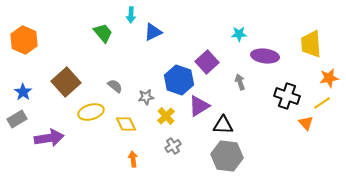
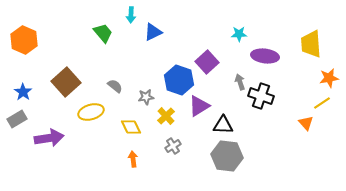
black cross: moved 26 px left
yellow diamond: moved 5 px right, 3 px down
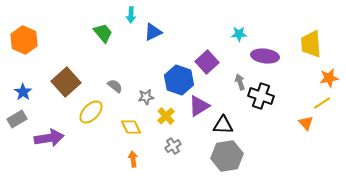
yellow ellipse: rotated 30 degrees counterclockwise
gray hexagon: rotated 16 degrees counterclockwise
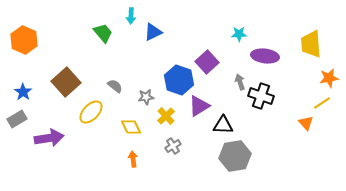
cyan arrow: moved 1 px down
gray hexagon: moved 8 px right
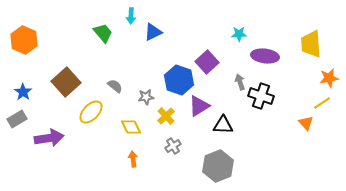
gray hexagon: moved 17 px left, 10 px down; rotated 12 degrees counterclockwise
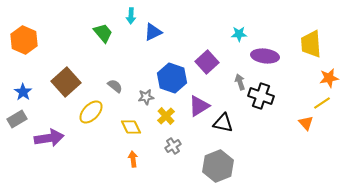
blue hexagon: moved 7 px left, 2 px up
black triangle: moved 2 px up; rotated 10 degrees clockwise
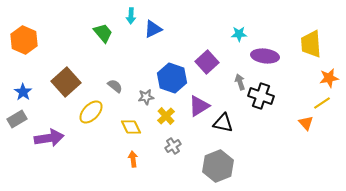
blue triangle: moved 3 px up
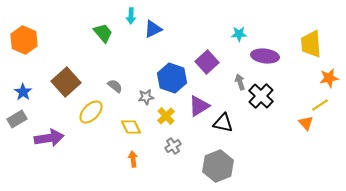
black cross: rotated 25 degrees clockwise
yellow line: moved 2 px left, 2 px down
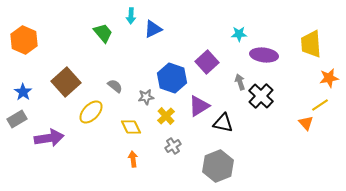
purple ellipse: moved 1 px left, 1 px up
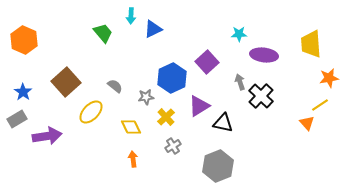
blue hexagon: rotated 16 degrees clockwise
yellow cross: moved 1 px down
orange triangle: moved 1 px right
purple arrow: moved 2 px left, 2 px up
